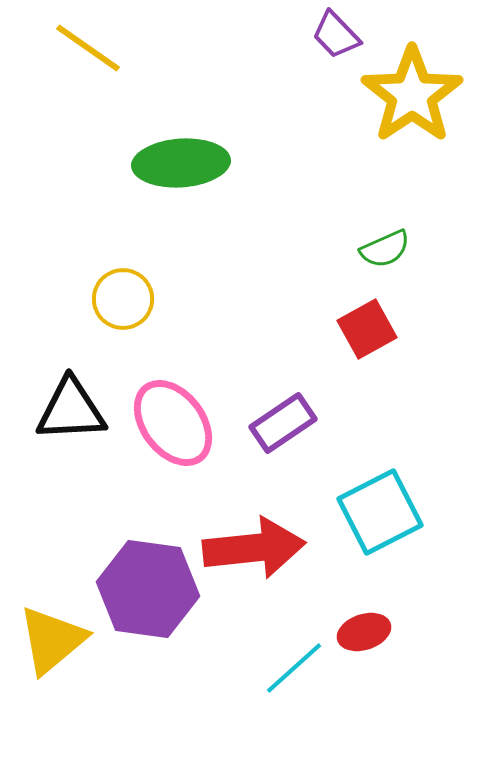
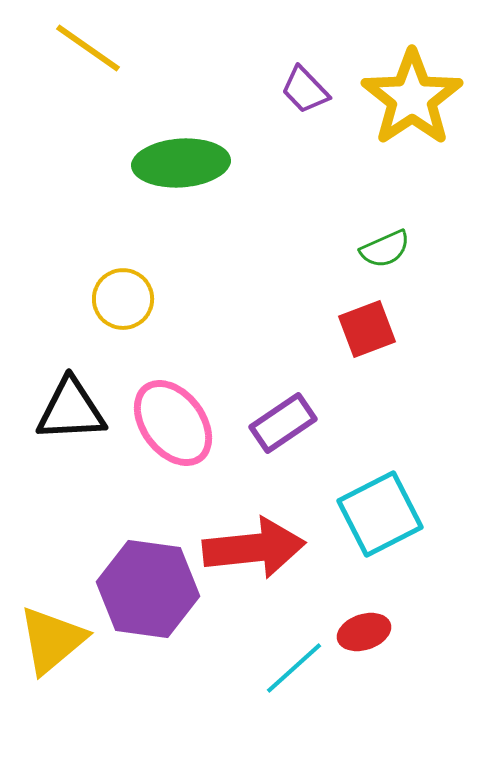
purple trapezoid: moved 31 px left, 55 px down
yellow star: moved 3 px down
red square: rotated 8 degrees clockwise
cyan square: moved 2 px down
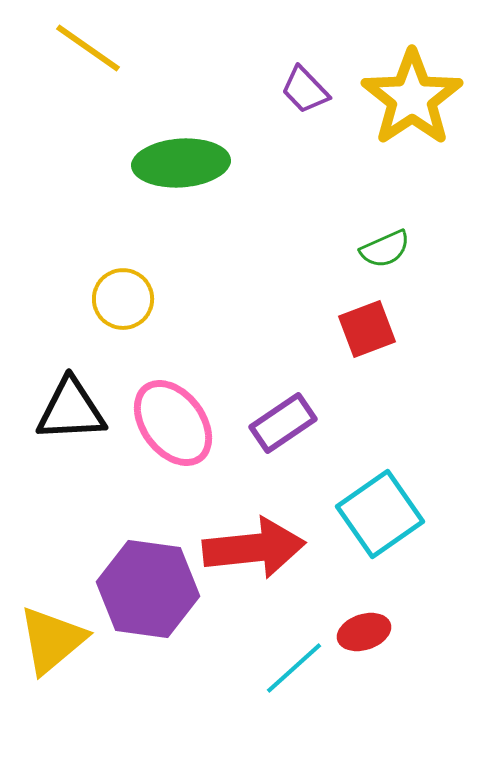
cyan square: rotated 8 degrees counterclockwise
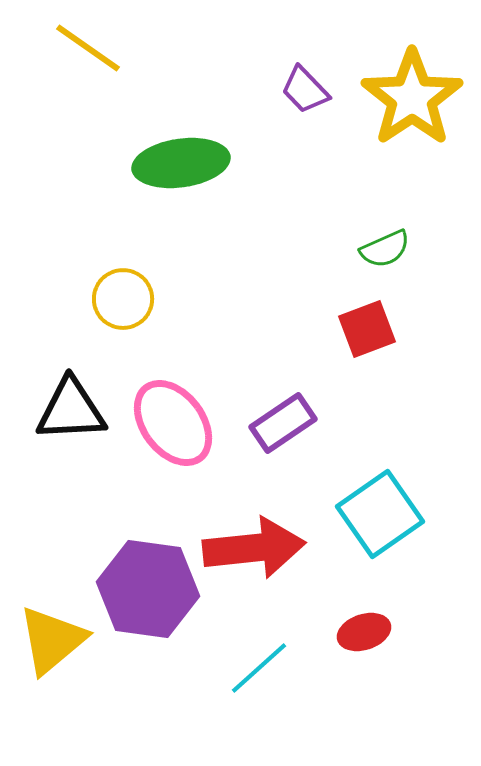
green ellipse: rotated 4 degrees counterclockwise
cyan line: moved 35 px left
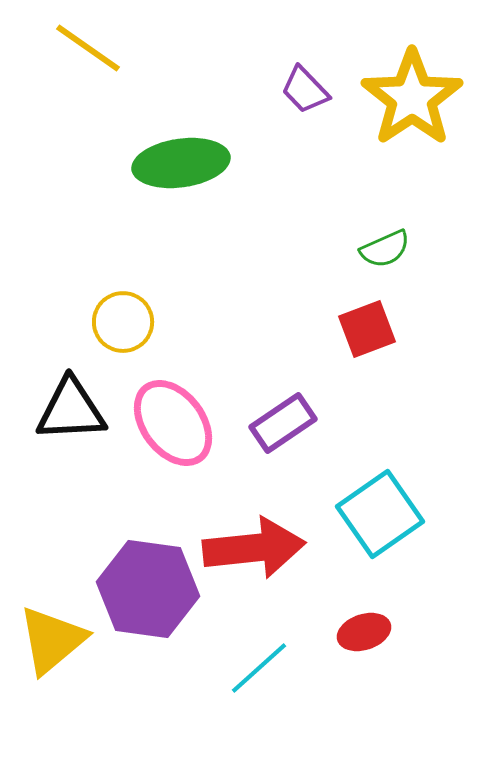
yellow circle: moved 23 px down
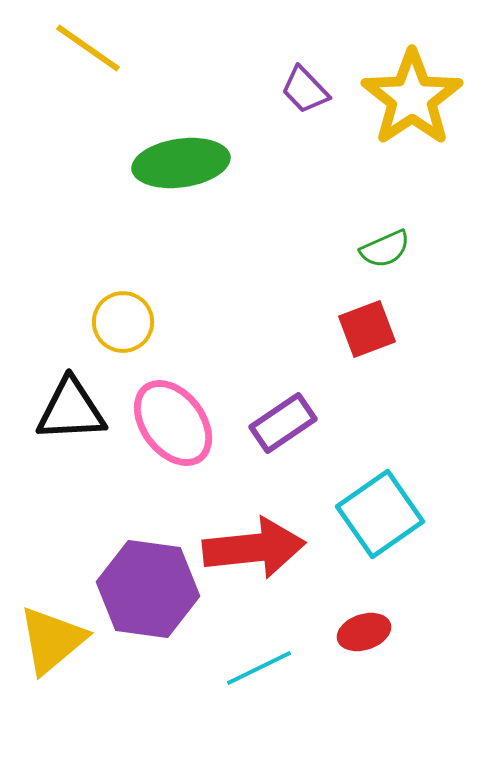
cyan line: rotated 16 degrees clockwise
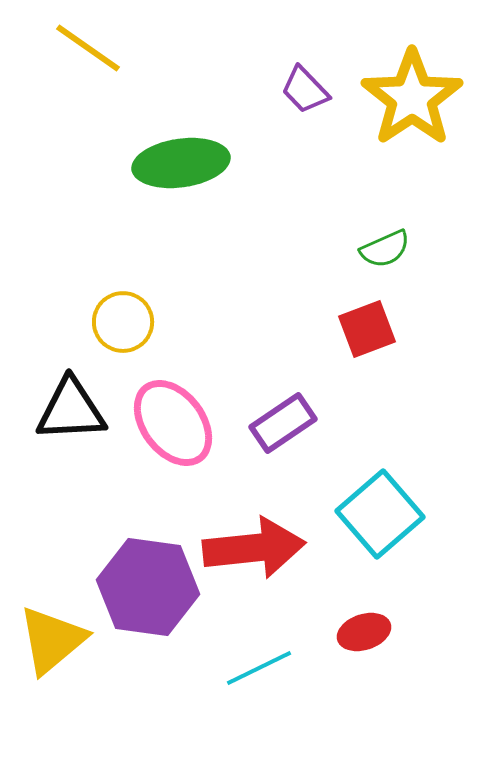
cyan square: rotated 6 degrees counterclockwise
purple hexagon: moved 2 px up
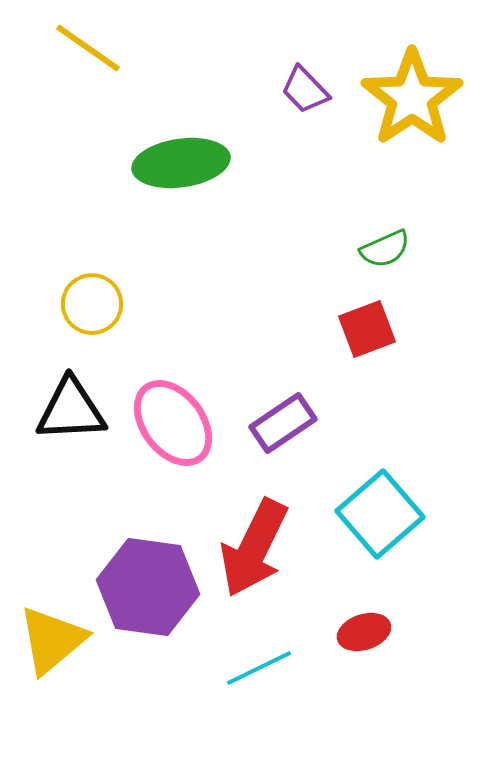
yellow circle: moved 31 px left, 18 px up
red arrow: rotated 122 degrees clockwise
